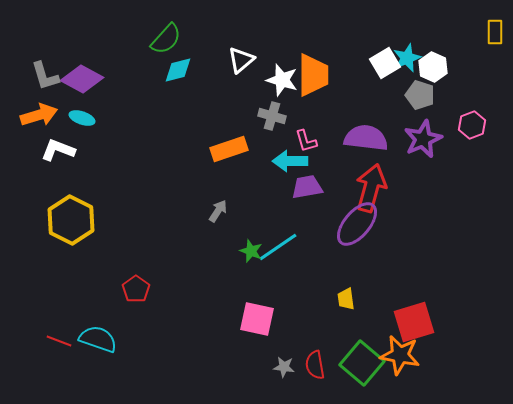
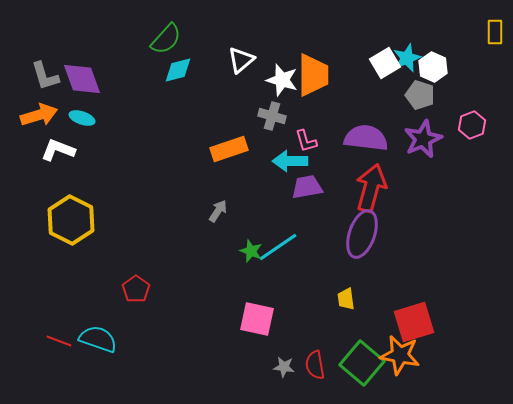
purple diamond: rotated 42 degrees clockwise
purple ellipse: moved 5 px right, 10 px down; rotated 21 degrees counterclockwise
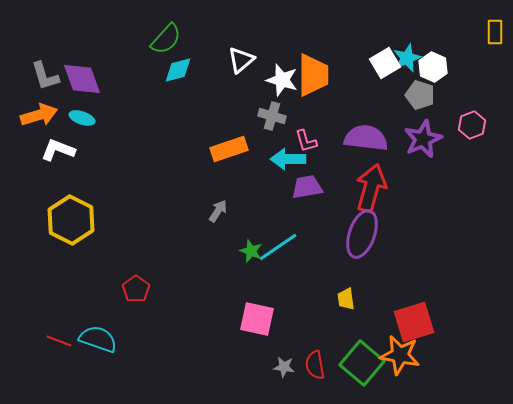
cyan arrow: moved 2 px left, 2 px up
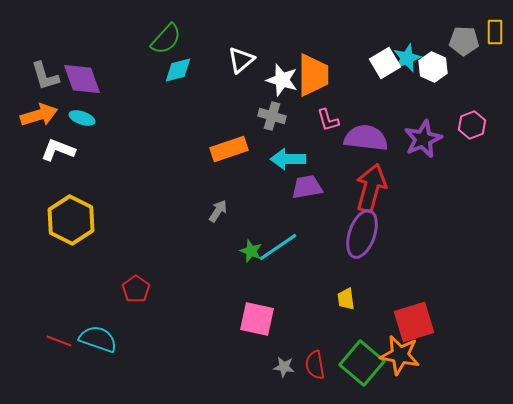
gray pentagon: moved 44 px right, 54 px up; rotated 16 degrees counterclockwise
pink L-shape: moved 22 px right, 21 px up
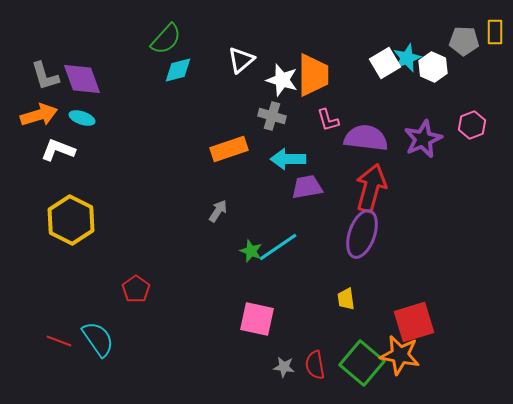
cyan semicircle: rotated 36 degrees clockwise
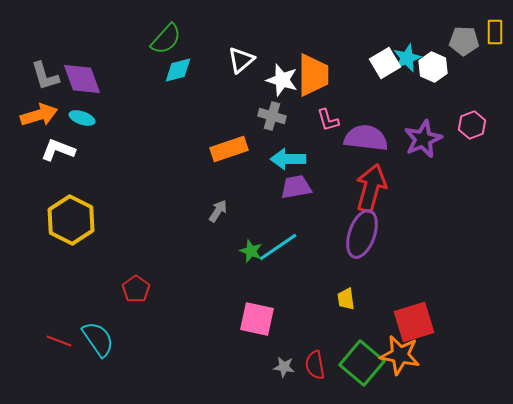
purple trapezoid: moved 11 px left
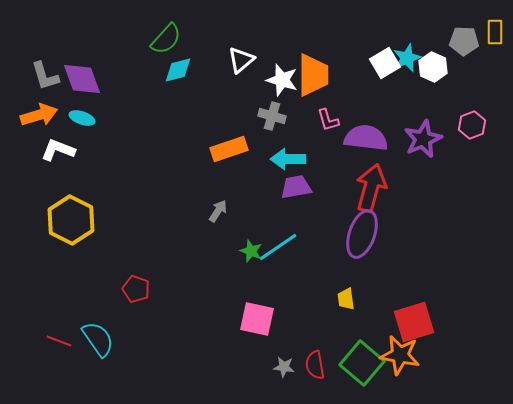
red pentagon: rotated 16 degrees counterclockwise
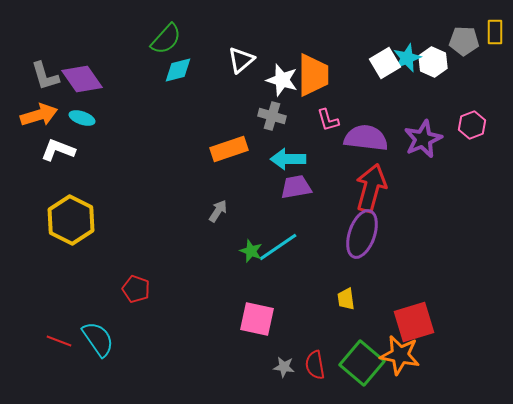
white hexagon: moved 5 px up
purple diamond: rotated 15 degrees counterclockwise
